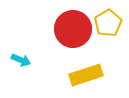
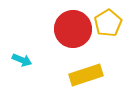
cyan arrow: moved 1 px right
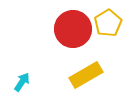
cyan arrow: moved 22 px down; rotated 78 degrees counterclockwise
yellow rectangle: rotated 12 degrees counterclockwise
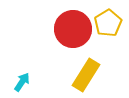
yellow rectangle: rotated 28 degrees counterclockwise
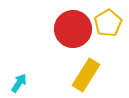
cyan arrow: moved 3 px left, 1 px down
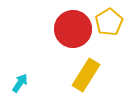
yellow pentagon: moved 1 px right, 1 px up
cyan arrow: moved 1 px right
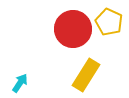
yellow pentagon: rotated 16 degrees counterclockwise
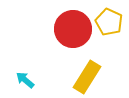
yellow rectangle: moved 1 px right, 2 px down
cyan arrow: moved 5 px right, 3 px up; rotated 84 degrees counterclockwise
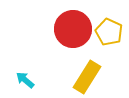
yellow pentagon: moved 10 px down
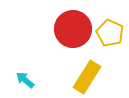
yellow pentagon: moved 1 px right, 1 px down
